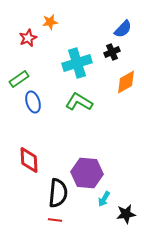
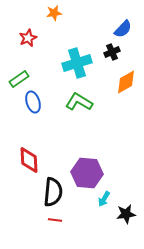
orange star: moved 4 px right, 9 px up
black semicircle: moved 5 px left, 1 px up
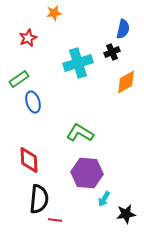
blue semicircle: rotated 30 degrees counterclockwise
cyan cross: moved 1 px right
green L-shape: moved 1 px right, 31 px down
black semicircle: moved 14 px left, 7 px down
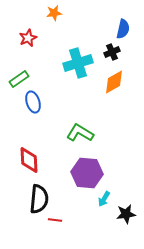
orange diamond: moved 12 px left
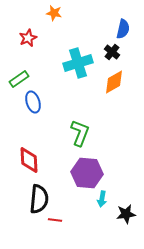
orange star: rotated 21 degrees clockwise
black cross: rotated 28 degrees counterclockwise
green L-shape: rotated 80 degrees clockwise
cyan arrow: moved 2 px left; rotated 21 degrees counterclockwise
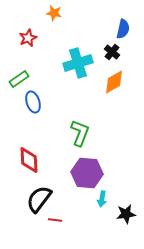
black semicircle: rotated 148 degrees counterclockwise
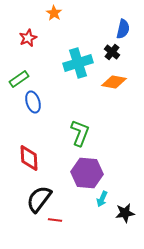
orange star: rotated 21 degrees clockwise
orange diamond: rotated 40 degrees clockwise
red diamond: moved 2 px up
cyan arrow: rotated 14 degrees clockwise
black star: moved 1 px left, 1 px up
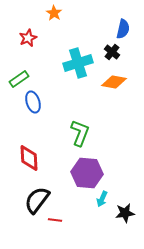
black semicircle: moved 2 px left, 1 px down
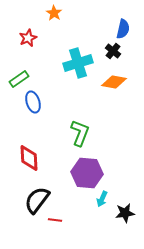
black cross: moved 1 px right, 1 px up
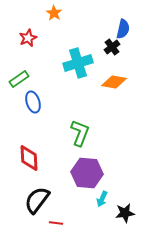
black cross: moved 1 px left, 4 px up; rotated 14 degrees clockwise
red line: moved 1 px right, 3 px down
